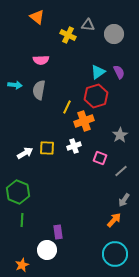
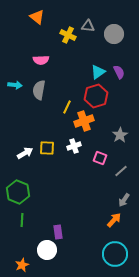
gray triangle: moved 1 px down
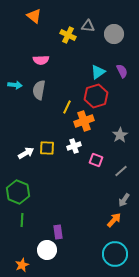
orange triangle: moved 3 px left, 1 px up
purple semicircle: moved 3 px right, 1 px up
white arrow: moved 1 px right
pink square: moved 4 px left, 2 px down
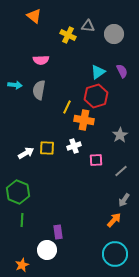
orange cross: moved 1 px up; rotated 30 degrees clockwise
pink square: rotated 24 degrees counterclockwise
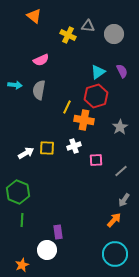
pink semicircle: rotated 21 degrees counterclockwise
gray star: moved 8 px up
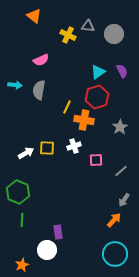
red hexagon: moved 1 px right, 1 px down
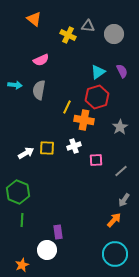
orange triangle: moved 3 px down
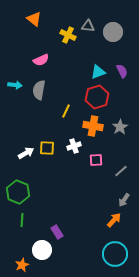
gray circle: moved 1 px left, 2 px up
cyan triangle: rotated 14 degrees clockwise
yellow line: moved 1 px left, 4 px down
orange cross: moved 9 px right, 6 px down
purple rectangle: moved 1 px left; rotated 24 degrees counterclockwise
white circle: moved 5 px left
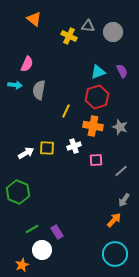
yellow cross: moved 1 px right, 1 px down
pink semicircle: moved 14 px left, 4 px down; rotated 42 degrees counterclockwise
gray star: rotated 21 degrees counterclockwise
green line: moved 10 px right, 9 px down; rotated 56 degrees clockwise
